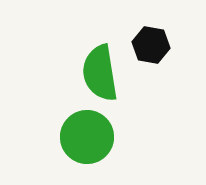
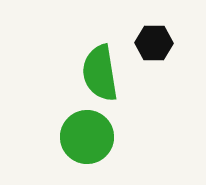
black hexagon: moved 3 px right, 2 px up; rotated 9 degrees counterclockwise
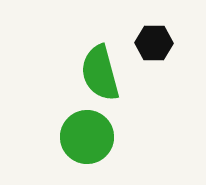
green semicircle: rotated 6 degrees counterclockwise
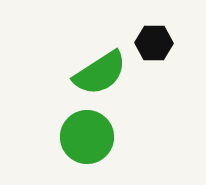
green semicircle: rotated 108 degrees counterclockwise
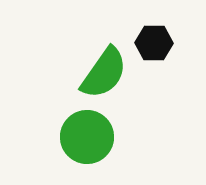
green semicircle: moved 4 px right; rotated 22 degrees counterclockwise
